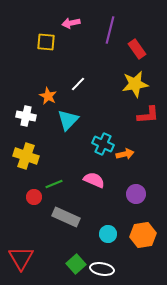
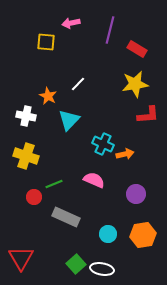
red rectangle: rotated 24 degrees counterclockwise
cyan triangle: moved 1 px right
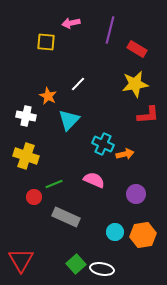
cyan circle: moved 7 px right, 2 px up
red triangle: moved 2 px down
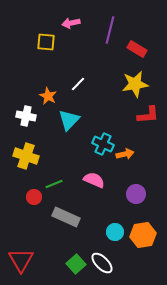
white ellipse: moved 6 px up; rotated 35 degrees clockwise
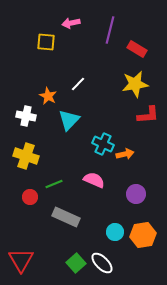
red circle: moved 4 px left
green square: moved 1 px up
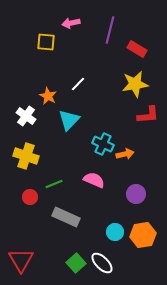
white cross: rotated 24 degrees clockwise
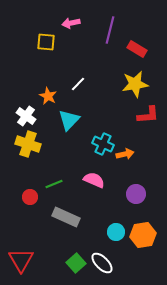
yellow cross: moved 2 px right, 12 px up
cyan circle: moved 1 px right
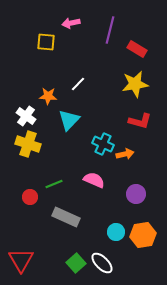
orange star: rotated 24 degrees counterclockwise
red L-shape: moved 8 px left, 6 px down; rotated 20 degrees clockwise
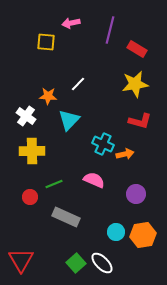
yellow cross: moved 4 px right, 7 px down; rotated 20 degrees counterclockwise
